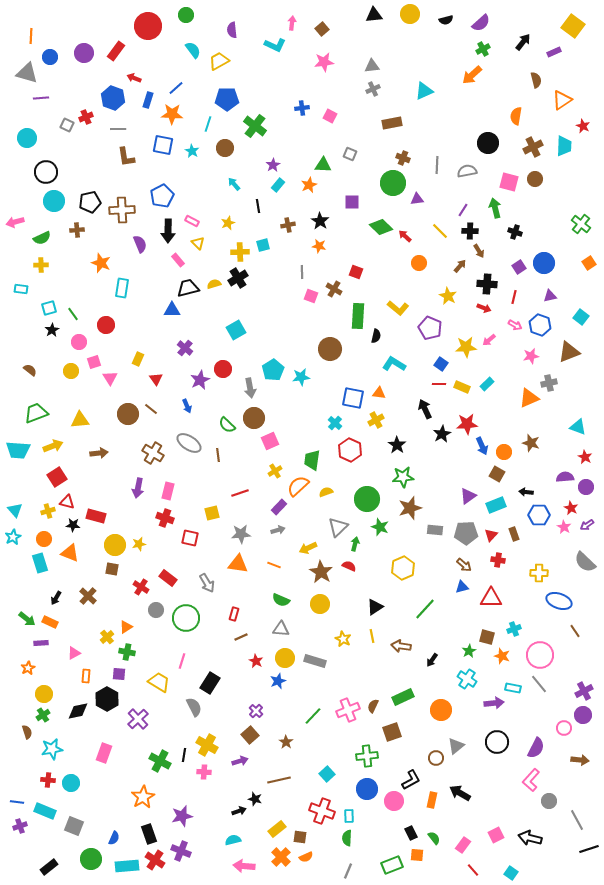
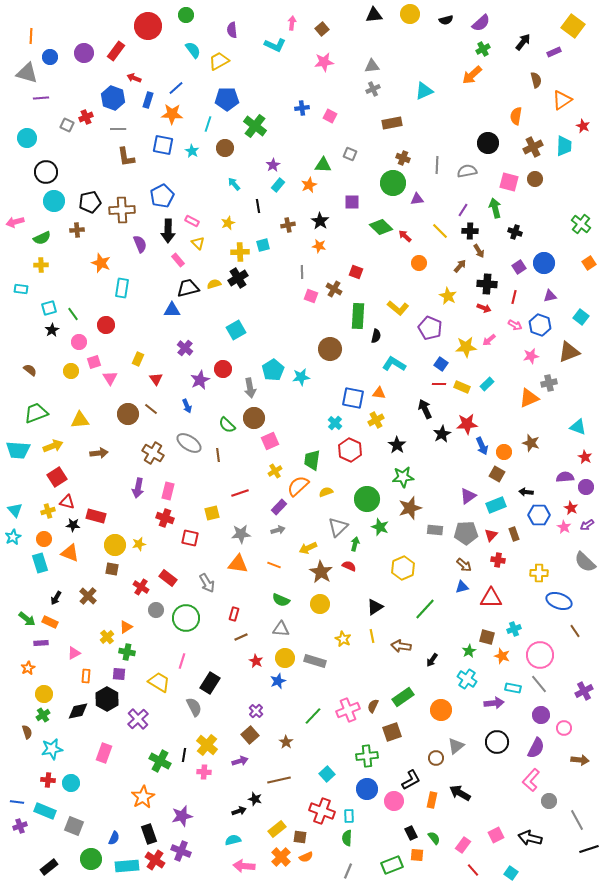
green rectangle at (403, 697): rotated 10 degrees counterclockwise
purple circle at (583, 715): moved 42 px left
yellow cross at (207, 745): rotated 10 degrees clockwise
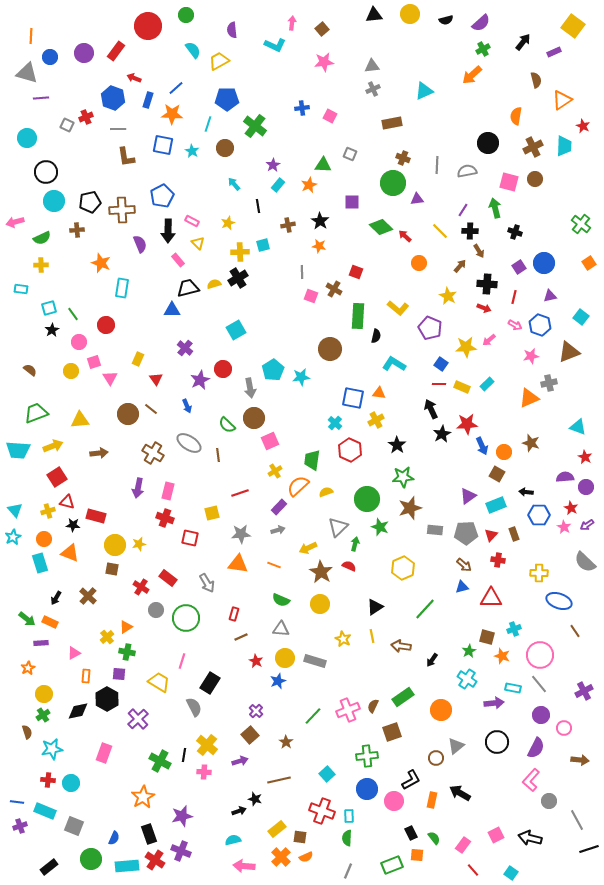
black arrow at (425, 409): moved 6 px right
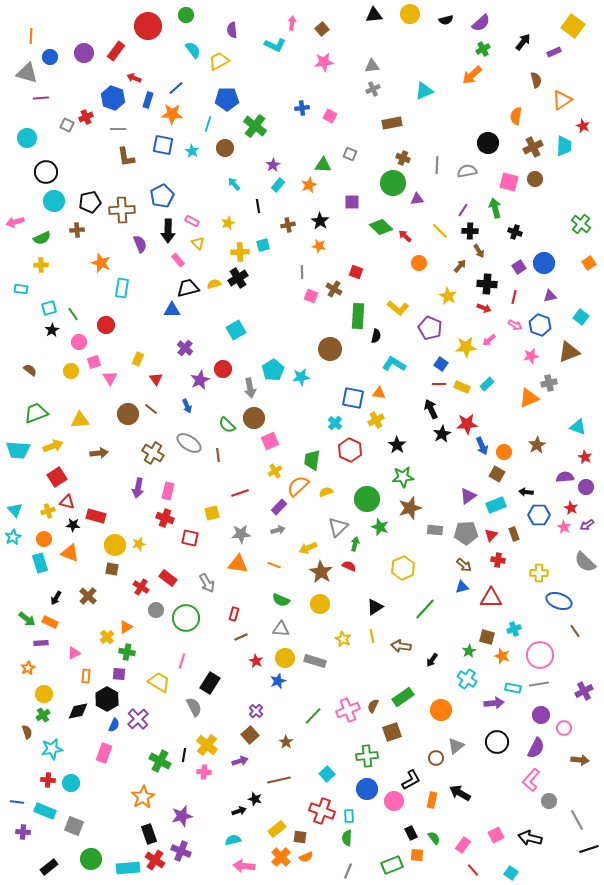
brown star at (531, 443): moved 6 px right, 2 px down; rotated 24 degrees clockwise
gray line at (539, 684): rotated 60 degrees counterclockwise
purple cross at (20, 826): moved 3 px right, 6 px down; rotated 24 degrees clockwise
blue semicircle at (114, 838): moved 113 px up
cyan rectangle at (127, 866): moved 1 px right, 2 px down
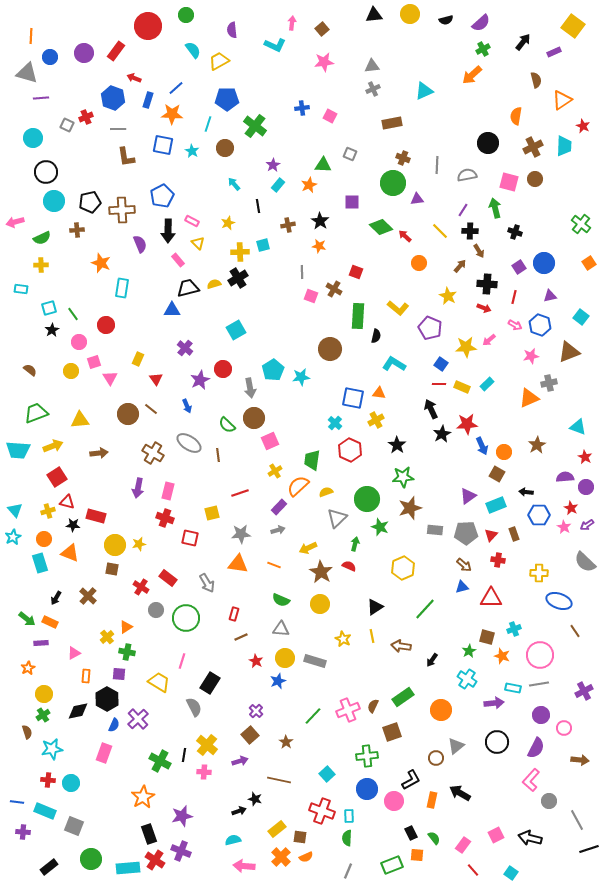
cyan circle at (27, 138): moved 6 px right
gray semicircle at (467, 171): moved 4 px down
gray triangle at (338, 527): moved 1 px left, 9 px up
brown line at (279, 780): rotated 25 degrees clockwise
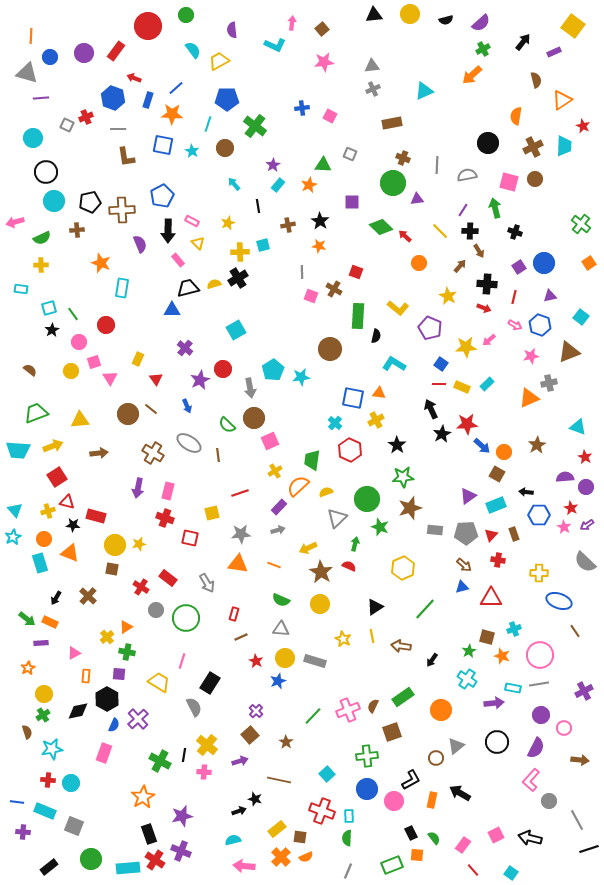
blue arrow at (482, 446): rotated 24 degrees counterclockwise
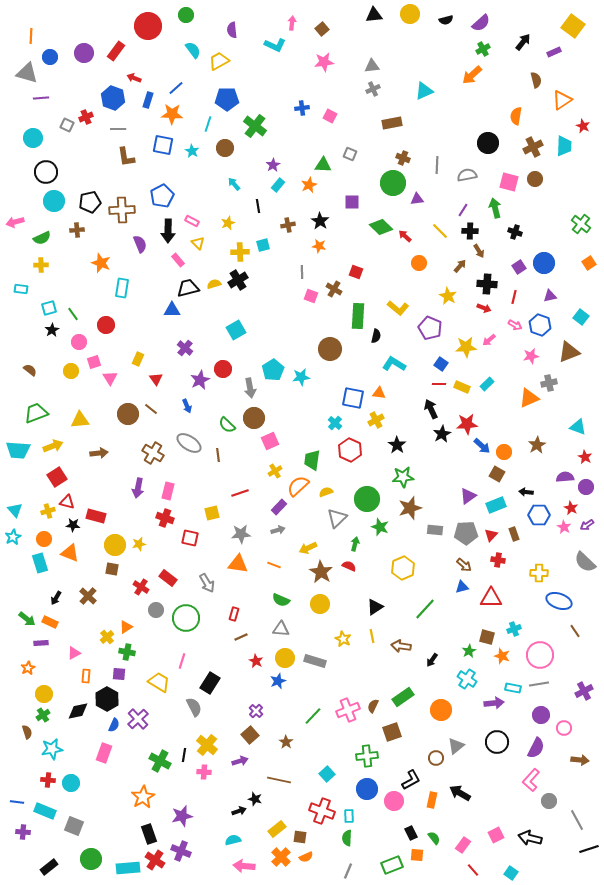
black cross at (238, 278): moved 2 px down
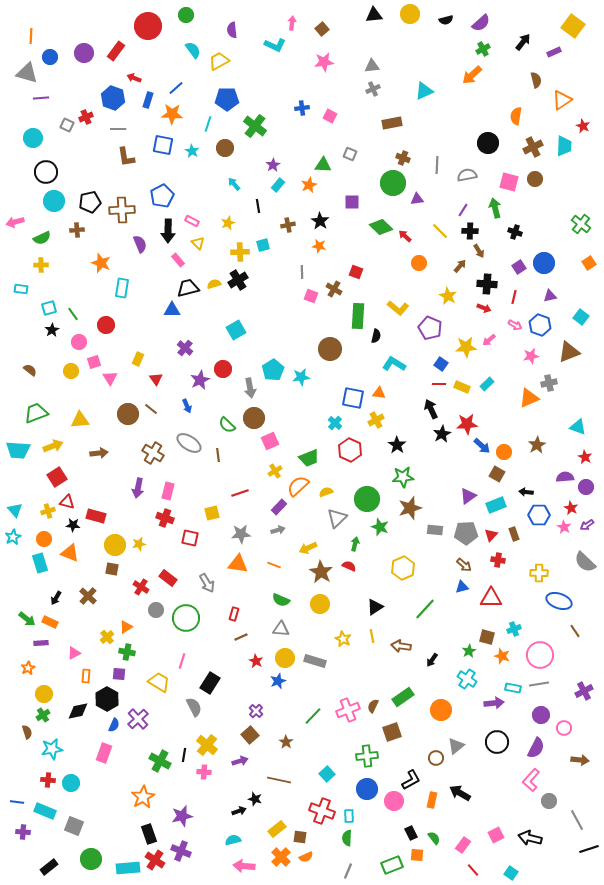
green trapezoid at (312, 460): moved 3 px left, 2 px up; rotated 120 degrees counterclockwise
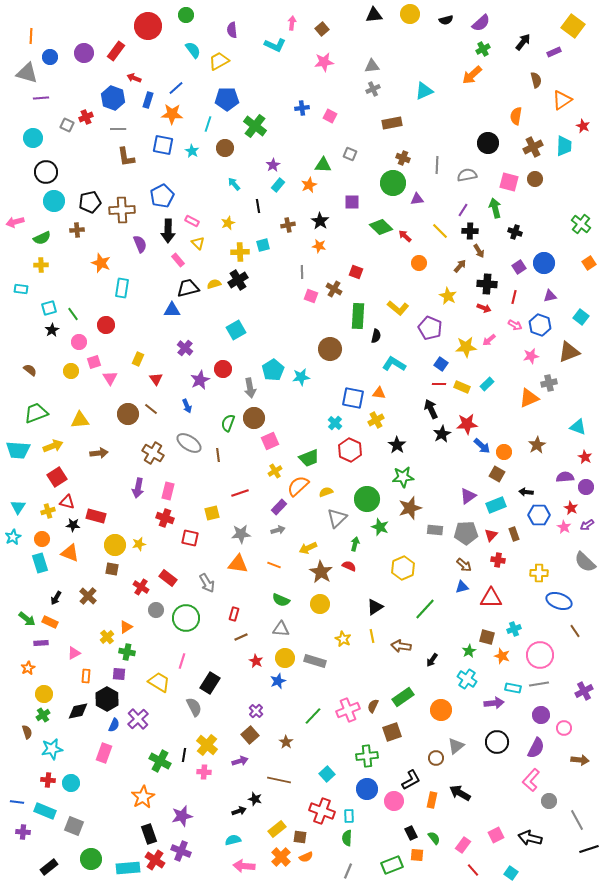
green semicircle at (227, 425): moved 1 px right, 2 px up; rotated 66 degrees clockwise
cyan triangle at (15, 510): moved 3 px right, 3 px up; rotated 14 degrees clockwise
orange circle at (44, 539): moved 2 px left
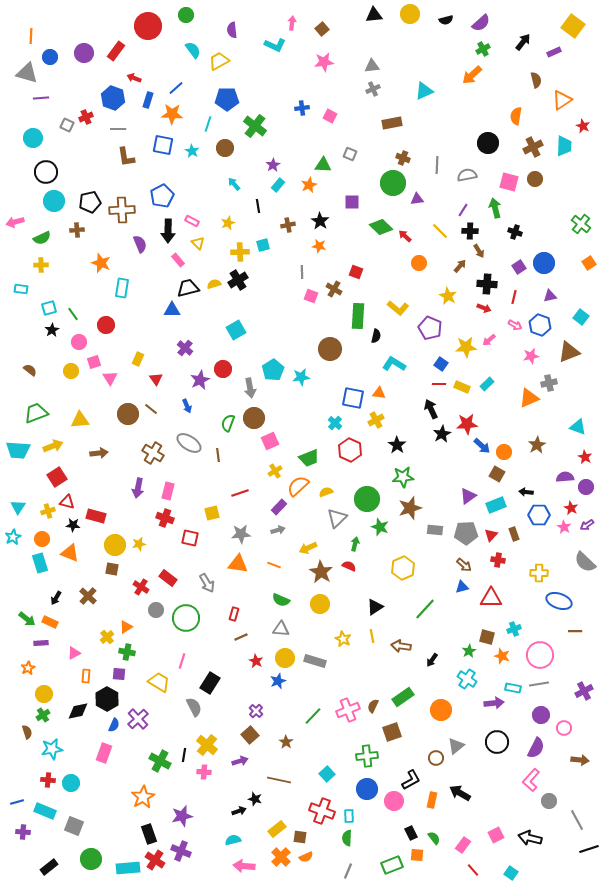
brown line at (575, 631): rotated 56 degrees counterclockwise
blue line at (17, 802): rotated 24 degrees counterclockwise
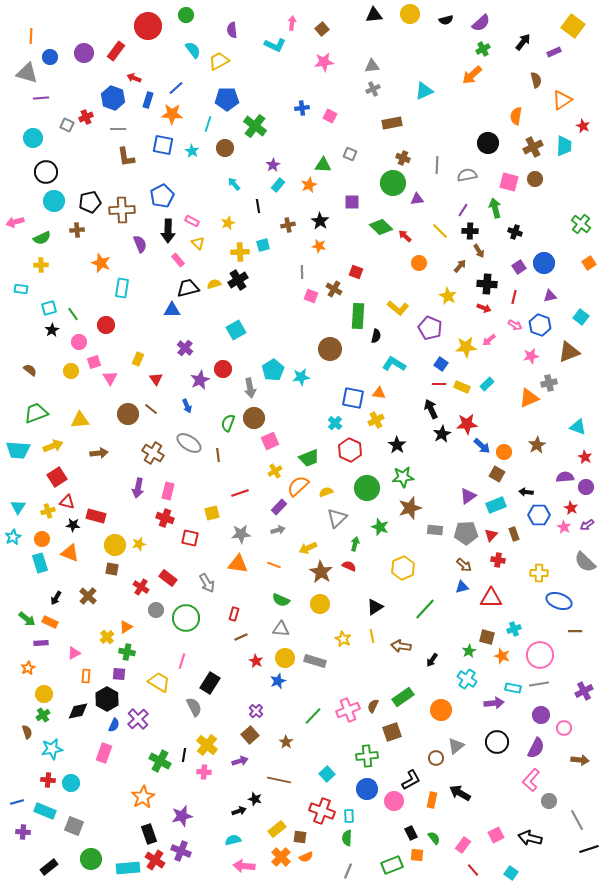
green circle at (367, 499): moved 11 px up
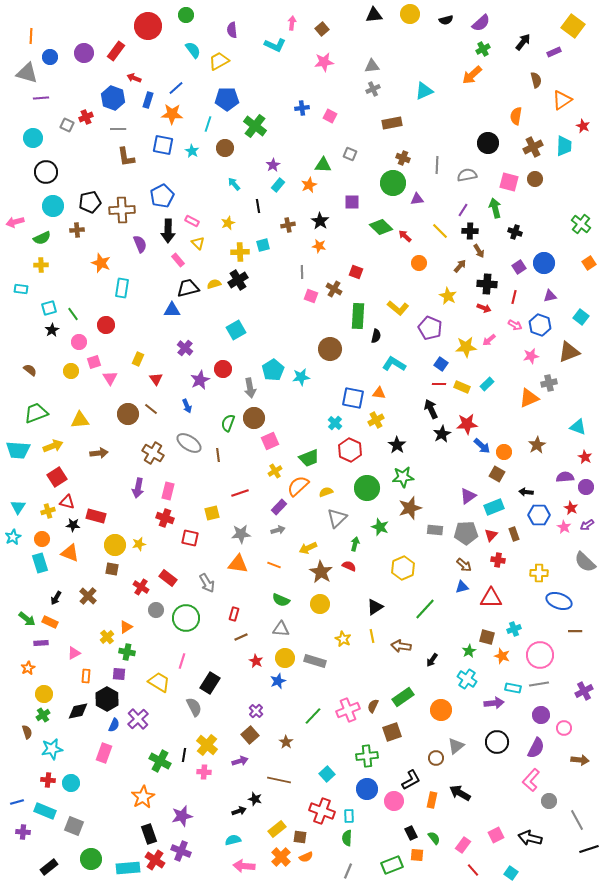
cyan circle at (54, 201): moved 1 px left, 5 px down
cyan rectangle at (496, 505): moved 2 px left, 2 px down
